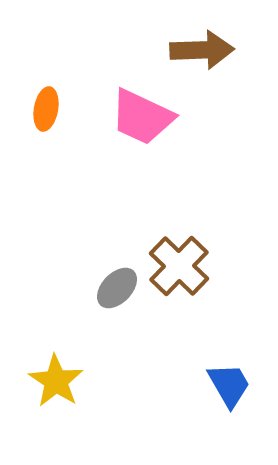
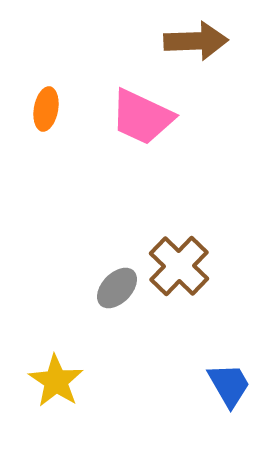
brown arrow: moved 6 px left, 9 px up
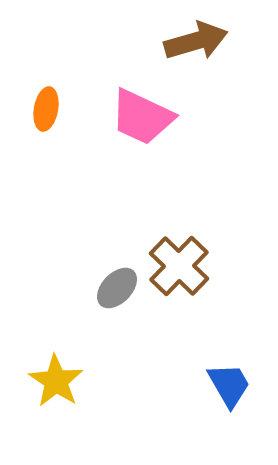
brown arrow: rotated 14 degrees counterclockwise
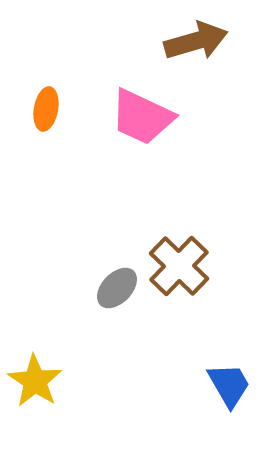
yellow star: moved 21 px left
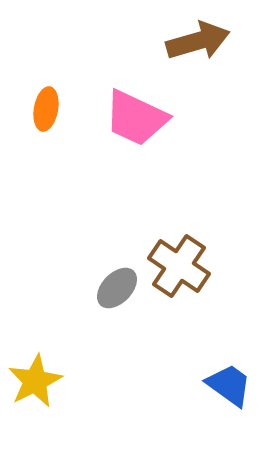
brown arrow: moved 2 px right
pink trapezoid: moved 6 px left, 1 px down
brown cross: rotated 10 degrees counterclockwise
yellow star: rotated 12 degrees clockwise
blue trapezoid: rotated 24 degrees counterclockwise
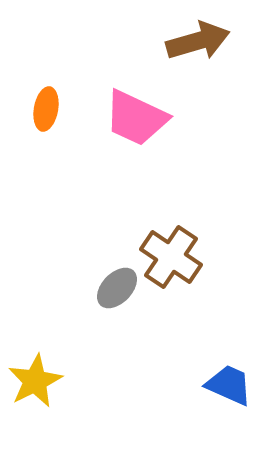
brown cross: moved 8 px left, 9 px up
blue trapezoid: rotated 12 degrees counterclockwise
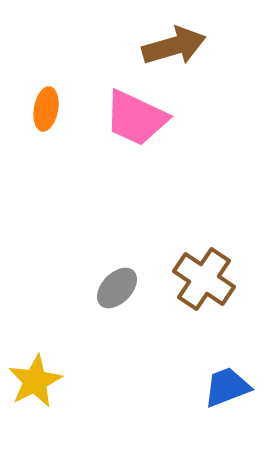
brown arrow: moved 24 px left, 5 px down
brown cross: moved 33 px right, 22 px down
blue trapezoid: moved 2 px left, 2 px down; rotated 45 degrees counterclockwise
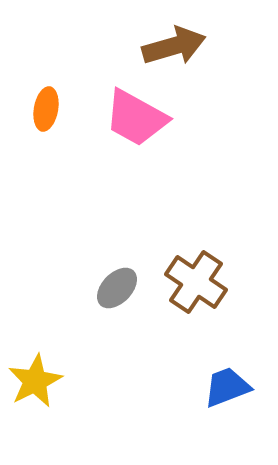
pink trapezoid: rotated 4 degrees clockwise
brown cross: moved 8 px left, 3 px down
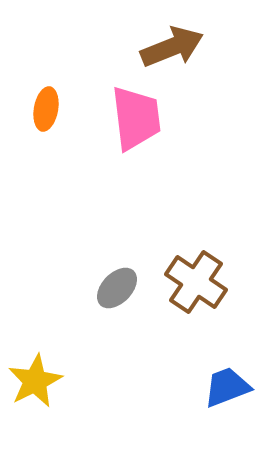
brown arrow: moved 2 px left, 1 px down; rotated 6 degrees counterclockwise
pink trapezoid: rotated 126 degrees counterclockwise
